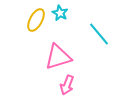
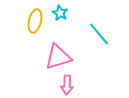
yellow ellipse: moved 1 px left, 1 px down; rotated 15 degrees counterclockwise
pink arrow: rotated 18 degrees counterclockwise
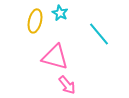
pink triangle: moved 3 px left; rotated 32 degrees clockwise
pink arrow: rotated 42 degrees counterclockwise
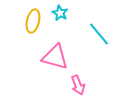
yellow ellipse: moved 2 px left
pink arrow: moved 11 px right; rotated 18 degrees clockwise
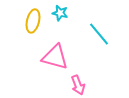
cyan star: rotated 14 degrees counterclockwise
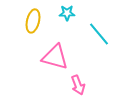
cyan star: moved 7 px right; rotated 14 degrees counterclockwise
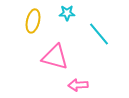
pink arrow: rotated 108 degrees clockwise
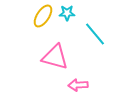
yellow ellipse: moved 10 px right, 5 px up; rotated 20 degrees clockwise
cyan line: moved 4 px left
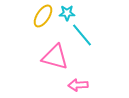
cyan line: moved 13 px left, 1 px down
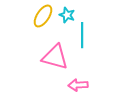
cyan star: moved 2 px down; rotated 21 degrees clockwise
cyan line: rotated 40 degrees clockwise
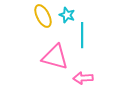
yellow ellipse: rotated 60 degrees counterclockwise
pink arrow: moved 5 px right, 7 px up
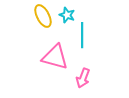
pink arrow: rotated 66 degrees counterclockwise
